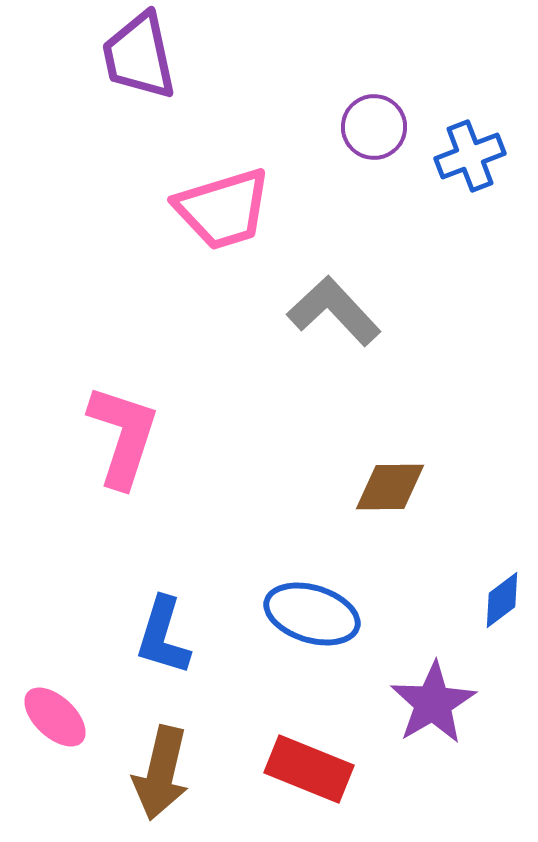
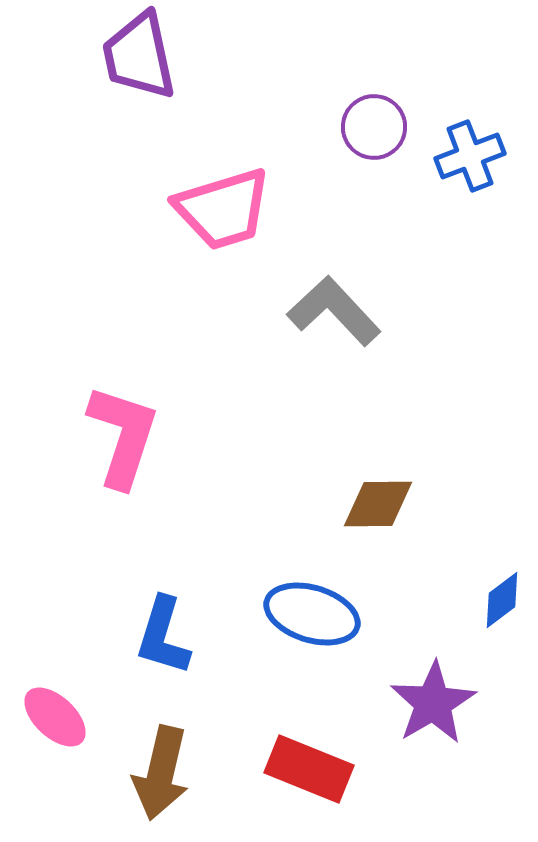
brown diamond: moved 12 px left, 17 px down
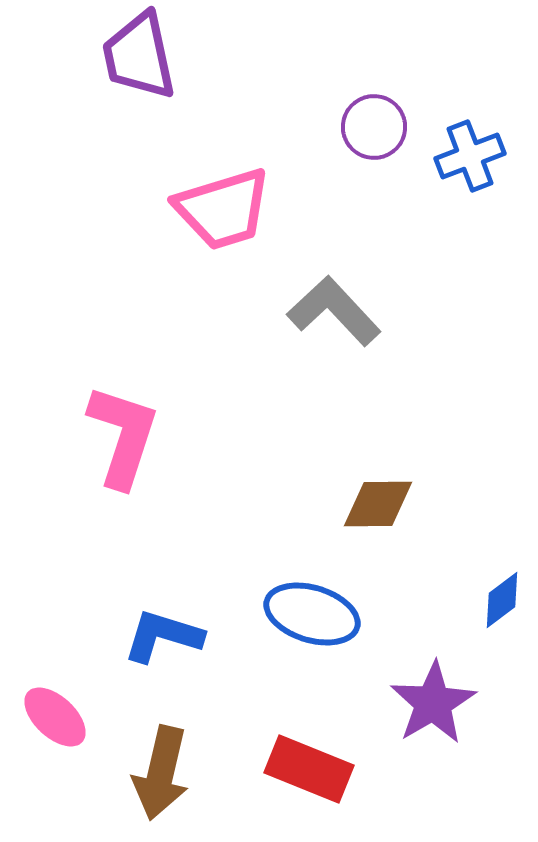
blue L-shape: rotated 90 degrees clockwise
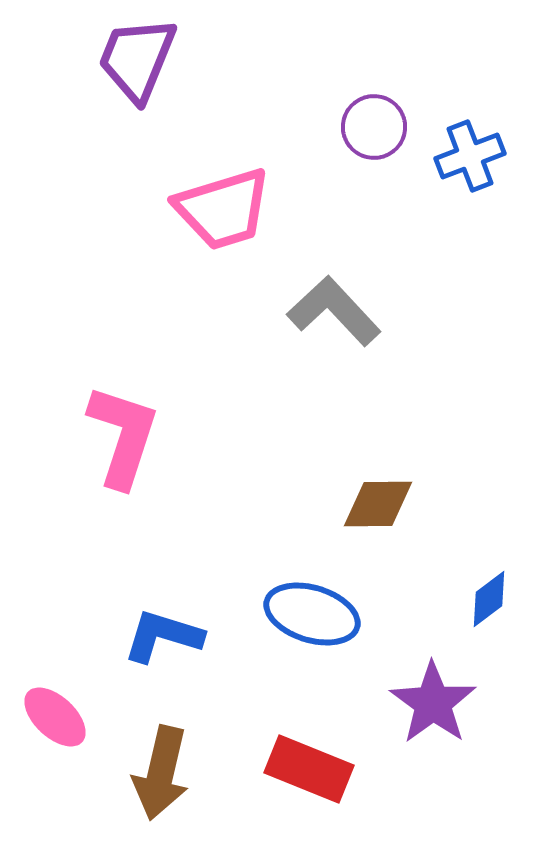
purple trapezoid: moved 2 px left, 3 px down; rotated 34 degrees clockwise
blue diamond: moved 13 px left, 1 px up
purple star: rotated 6 degrees counterclockwise
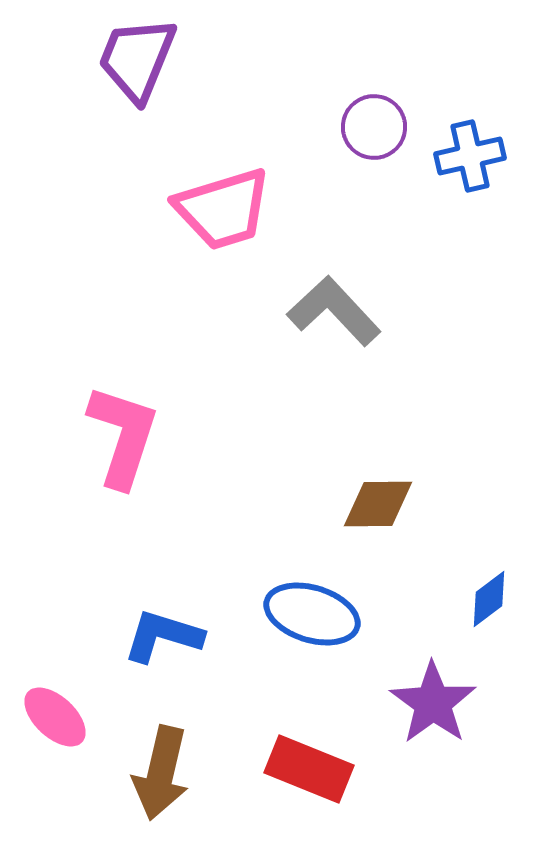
blue cross: rotated 8 degrees clockwise
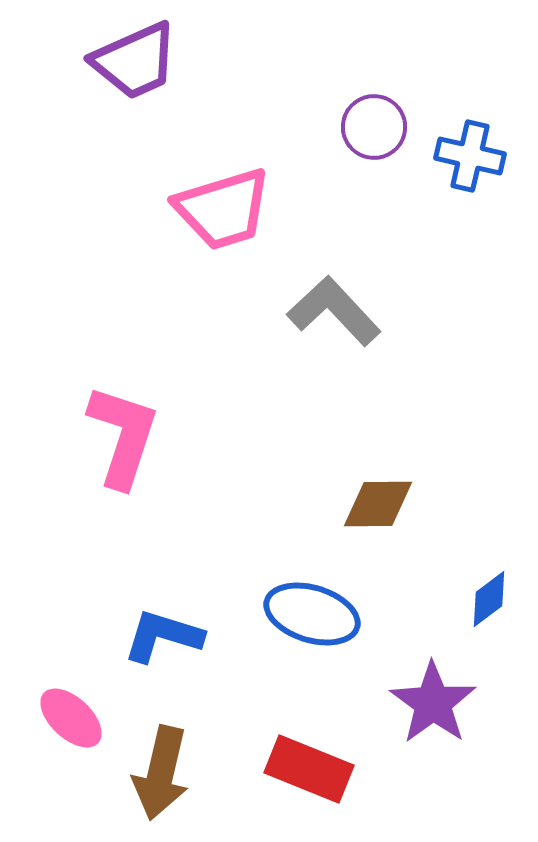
purple trapezoid: moved 2 px left, 2 px down; rotated 136 degrees counterclockwise
blue cross: rotated 26 degrees clockwise
pink ellipse: moved 16 px right, 1 px down
